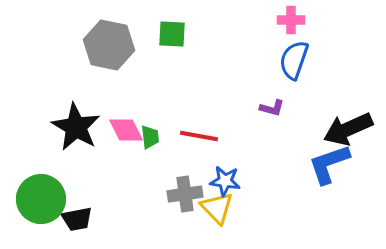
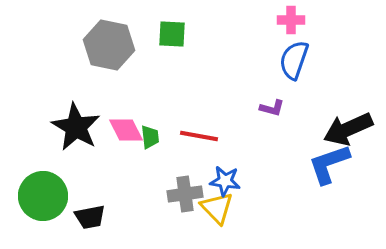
green circle: moved 2 px right, 3 px up
black trapezoid: moved 13 px right, 2 px up
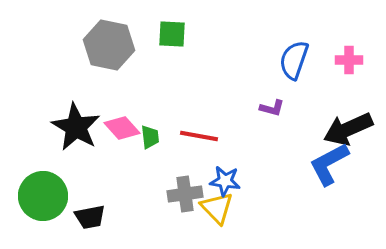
pink cross: moved 58 px right, 40 px down
pink diamond: moved 4 px left, 2 px up; rotated 15 degrees counterclockwise
blue L-shape: rotated 9 degrees counterclockwise
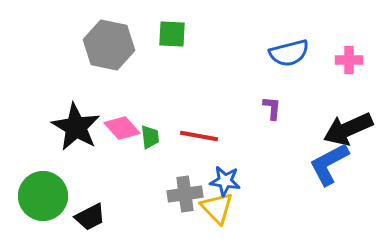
blue semicircle: moved 5 px left, 7 px up; rotated 123 degrees counterclockwise
purple L-shape: rotated 100 degrees counterclockwise
black trapezoid: rotated 16 degrees counterclockwise
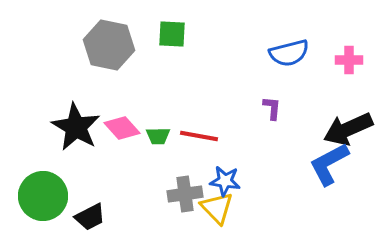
green trapezoid: moved 8 px right, 1 px up; rotated 95 degrees clockwise
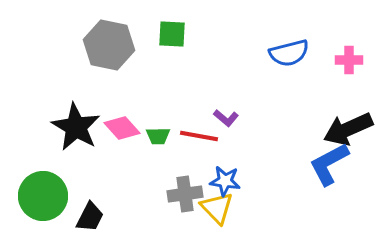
purple L-shape: moved 46 px left, 10 px down; rotated 125 degrees clockwise
black trapezoid: rotated 36 degrees counterclockwise
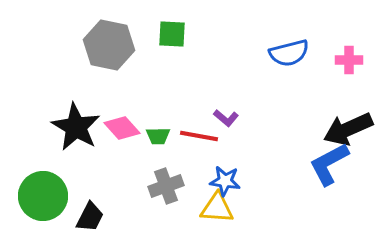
gray cross: moved 19 px left, 8 px up; rotated 12 degrees counterclockwise
yellow triangle: rotated 42 degrees counterclockwise
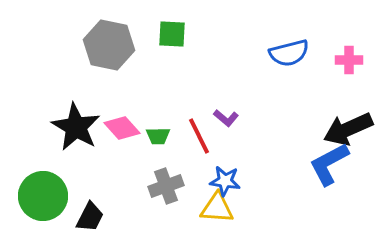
red line: rotated 54 degrees clockwise
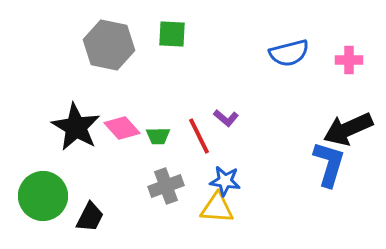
blue L-shape: rotated 135 degrees clockwise
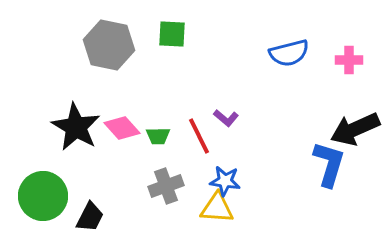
black arrow: moved 7 px right
